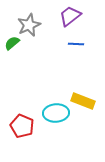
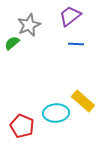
yellow rectangle: rotated 20 degrees clockwise
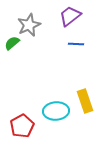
yellow rectangle: moved 2 px right; rotated 30 degrees clockwise
cyan ellipse: moved 2 px up
red pentagon: rotated 20 degrees clockwise
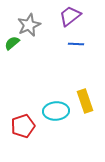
red pentagon: moved 1 px right; rotated 10 degrees clockwise
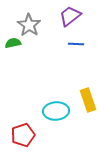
gray star: rotated 15 degrees counterclockwise
green semicircle: moved 1 px right; rotated 28 degrees clockwise
yellow rectangle: moved 3 px right, 1 px up
red pentagon: moved 9 px down
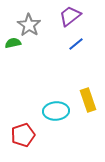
blue line: rotated 42 degrees counterclockwise
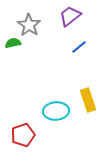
blue line: moved 3 px right, 3 px down
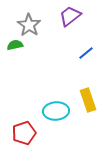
green semicircle: moved 2 px right, 2 px down
blue line: moved 7 px right, 6 px down
red pentagon: moved 1 px right, 2 px up
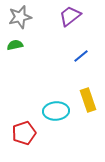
gray star: moved 9 px left, 8 px up; rotated 25 degrees clockwise
blue line: moved 5 px left, 3 px down
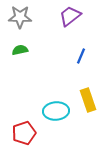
gray star: rotated 15 degrees clockwise
green semicircle: moved 5 px right, 5 px down
blue line: rotated 28 degrees counterclockwise
